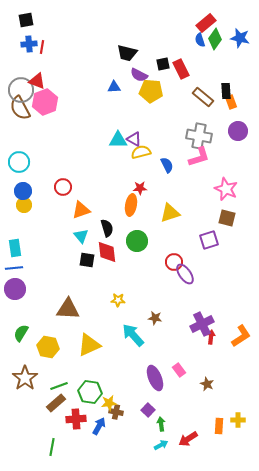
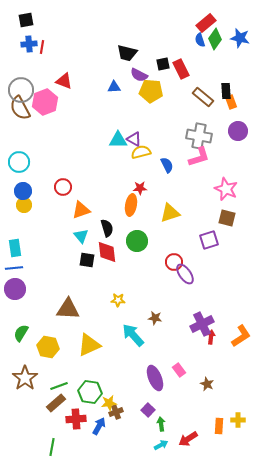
red triangle at (37, 81): moved 27 px right
brown cross at (116, 412): rotated 32 degrees counterclockwise
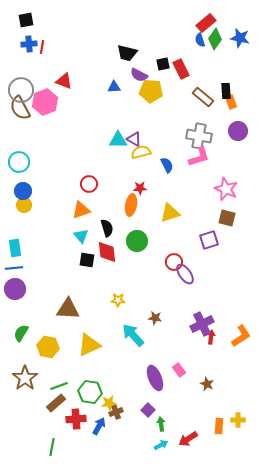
red circle at (63, 187): moved 26 px right, 3 px up
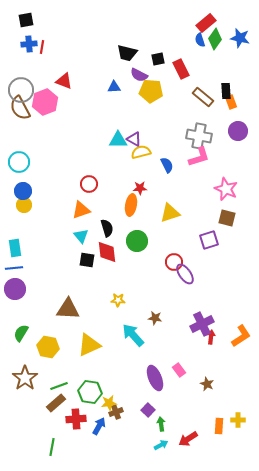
black square at (163, 64): moved 5 px left, 5 px up
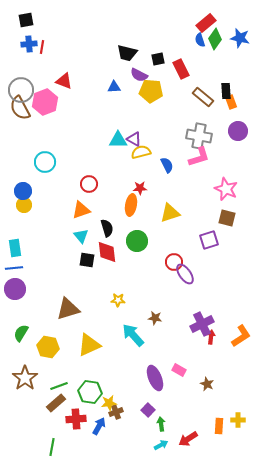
cyan circle at (19, 162): moved 26 px right
brown triangle at (68, 309): rotated 20 degrees counterclockwise
pink rectangle at (179, 370): rotated 24 degrees counterclockwise
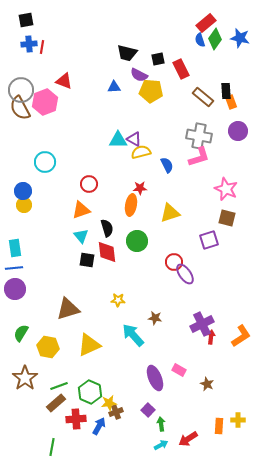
green hexagon at (90, 392): rotated 15 degrees clockwise
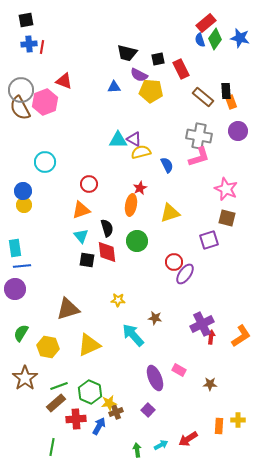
red star at (140, 188): rotated 24 degrees counterclockwise
blue line at (14, 268): moved 8 px right, 2 px up
purple ellipse at (185, 274): rotated 70 degrees clockwise
brown star at (207, 384): moved 3 px right; rotated 24 degrees counterclockwise
green arrow at (161, 424): moved 24 px left, 26 px down
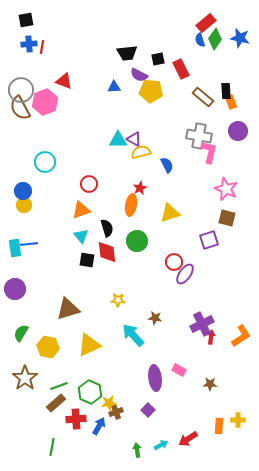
black trapezoid at (127, 53): rotated 20 degrees counterclockwise
pink L-shape at (199, 157): moved 10 px right, 5 px up; rotated 60 degrees counterclockwise
blue line at (22, 266): moved 7 px right, 22 px up
purple ellipse at (155, 378): rotated 15 degrees clockwise
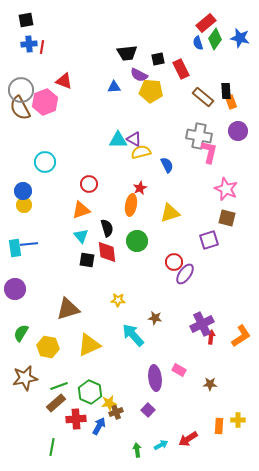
blue semicircle at (200, 40): moved 2 px left, 3 px down
brown star at (25, 378): rotated 25 degrees clockwise
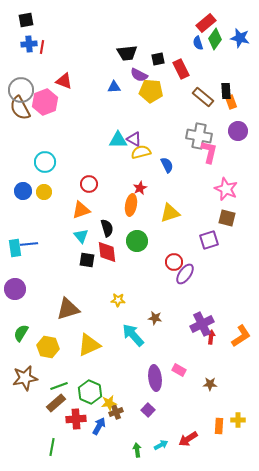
yellow circle at (24, 205): moved 20 px right, 13 px up
